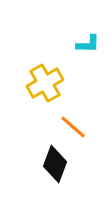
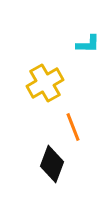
orange line: rotated 28 degrees clockwise
black diamond: moved 3 px left
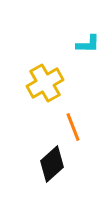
black diamond: rotated 27 degrees clockwise
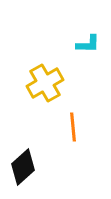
orange line: rotated 16 degrees clockwise
black diamond: moved 29 px left, 3 px down
